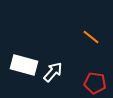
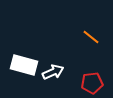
white arrow: rotated 25 degrees clockwise
red pentagon: moved 3 px left; rotated 15 degrees counterclockwise
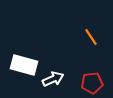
orange line: rotated 18 degrees clockwise
white arrow: moved 7 px down
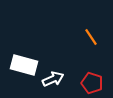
red pentagon: rotated 25 degrees clockwise
